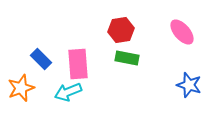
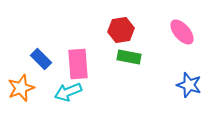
green rectangle: moved 2 px right, 1 px up
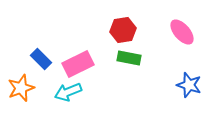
red hexagon: moved 2 px right
green rectangle: moved 1 px down
pink rectangle: rotated 68 degrees clockwise
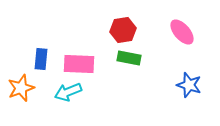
blue rectangle: rotated 50 degrees clockwise
pink rectangle: moved 1 px right; rotated 28 degrees clockwise
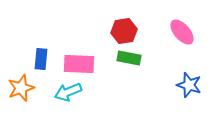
red hexagon: moved 1 px right, 1 px down
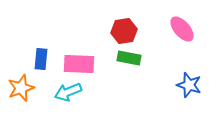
pink ellipse: moved 3 px up
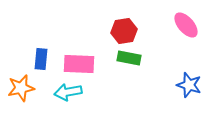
pink ellipse: moved 4 px right, 4 px up
orange star: rotated 8 degrees clockwise
cyan arrow: rotated 12 degrees clockwise
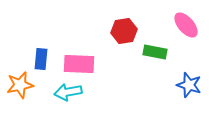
green rectangle: moved 26 px right, 6 px up
orange star: moved 1 px left, 3 px up
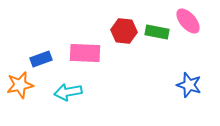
pink ellipse: moved 2 px right, 4 px up
red hexagon: rotated 15 degrees clockwise
green rectangle: moved 2 px right, 20 px up
blue rectangle: rotated 65 degrees clockwise
pink rectangle: moved 6 px right, 11 px up
